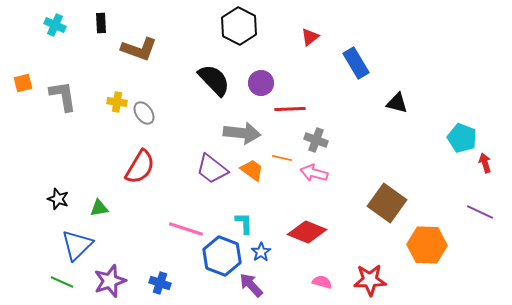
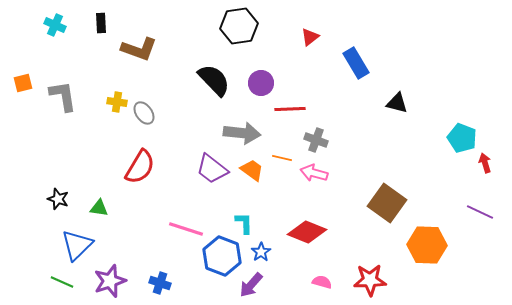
black hexagon: rotated 24 degrees clockwise
green triangle: rotated 18 degrees clockwise
purple arrow: rotated 96 degrees counterclockwise
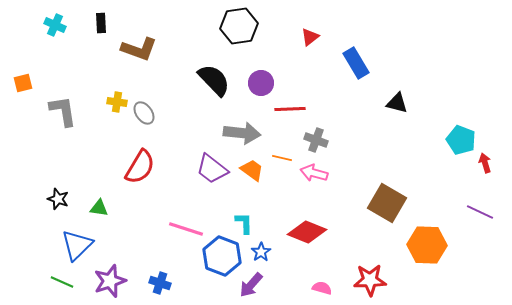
gray L-shape: moved 15 px down
cyan pentagon: moved 1 px left, 2 px down
brown square: rotated 6 degrees counterclockwise
pink semicircle: moved 6 px down
